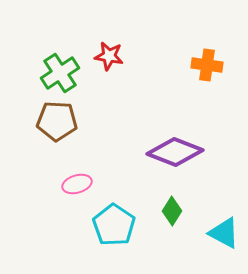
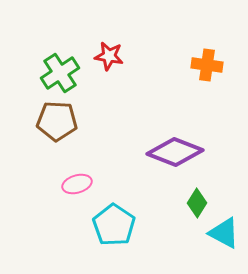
green diamond: moved 25 px right, 8 px up
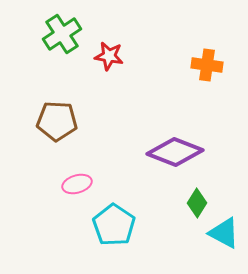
green cross: moved 2 px right, 39 px up
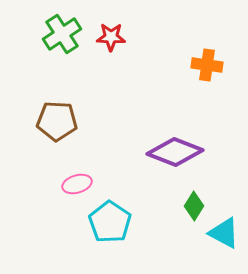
red star: moved 2 px right, 19 px up; rotated 8 degrees counterclockwise
green diamond: moved 3 px left, 3 px down
cyan pentagon: moved 4 px left, 3 px up
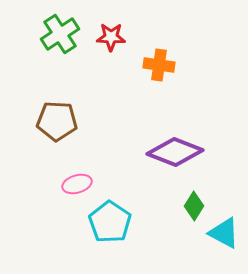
green cross: moved 2 px left
orange cross: moved 48 px left
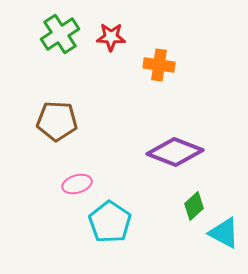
green diamond: rotated 16 degrees clockwise
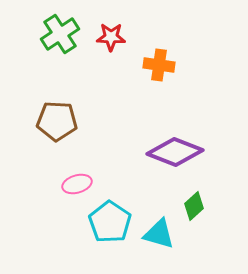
cyan triangle: moved 65 px left, 1 px down; rotated 12 degrees counterclockwise
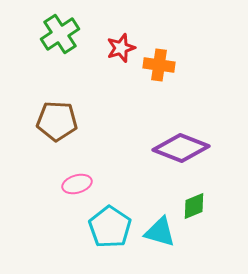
red star: moved 10 px right, 11 px down; rotated 20 degrees counterclockwise
purple diamond: moved 6 px right, 4 px up
green diamond: rotated 20 degrees clockwise
cyan pentagon: moved 5 px down
cyan triangle: moved 1 px right, 2 px up
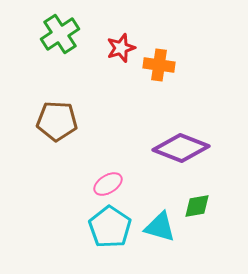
pink ellipse: moved 31 px right; rotated 16 degrees counterclockwise
green diamond: moved 3 px right; rotated 12 degrees clockwise
cyan triangle: moved 5 px up
